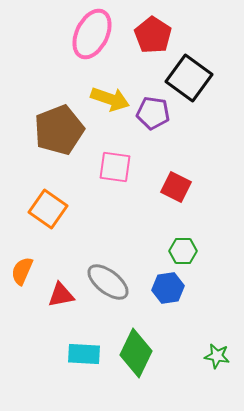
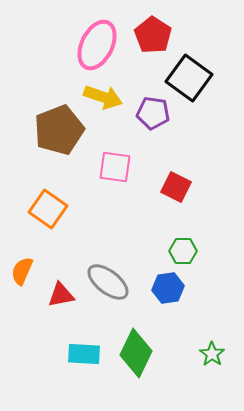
pink ellipse: moved 5 px right, 11 px down
yellow arrow: moved 7 px left, 2 px up
green star: moved 5 px left, 2 px up; rotated 25 degrees clockwise
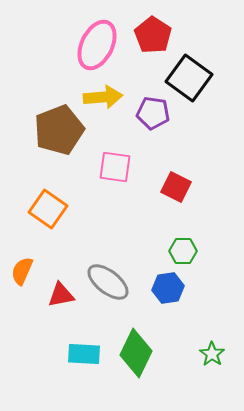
yellow arrow: rotated 24 degrees counterclockwise
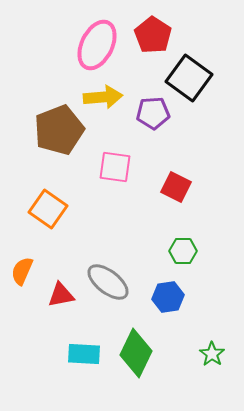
purple pentagon: rotated 12 degrees counterclockwise
blue hexagon: moved 9 px down
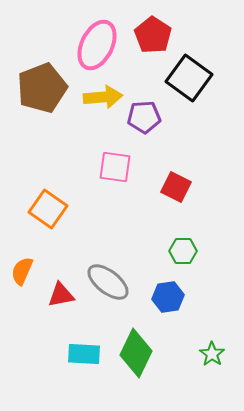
purple pentagon: moved 9 px left, 4 px down
brown pentagon: moved 17 px left, 42 px up
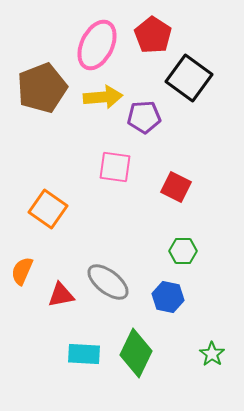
blue hexagon: rotated 20 degrees clockwise
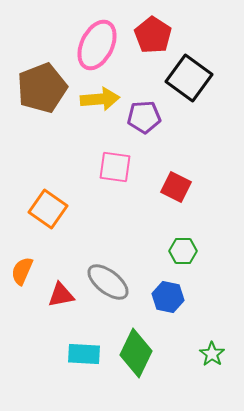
yellow arrow: moved 3 px left, 2 px down
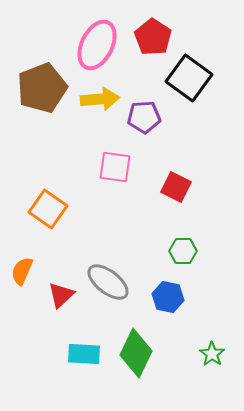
red pentagon: moved 2 px down
red triangle: rotated 32 degrees counterclockwise
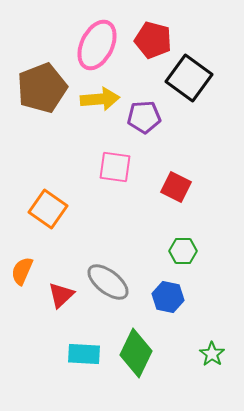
red pentagon: moved 3 px down; rotated 18 degrees counterclockwise
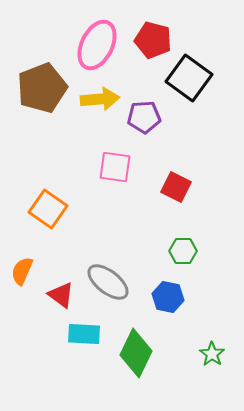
red triangle: rotated 40 degrees counterclockwise
cyan rectangle: moved 20 px up
